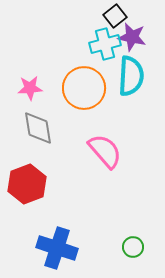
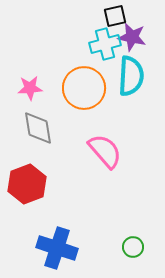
black square: rotated 25 degrees clockwise
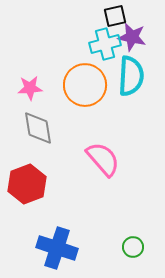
orange circle: moved 1 px right, 3 px up
pink semicircle: moved 2 px left, 8 px down
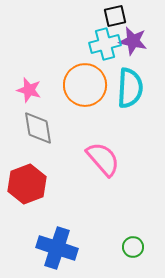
purple star: moved 1 px right, 4 px down
cyan semicircle: moved 1 px left, 12 px down
pink star: moved 1 px left, 2 px down; rotated 20 degrees clockwise
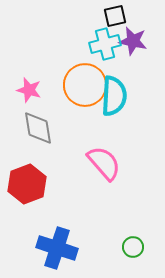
cyan semicircle: moved 16 px left, 8 px down
pink semicircle: moved 1 px right, 4 px down
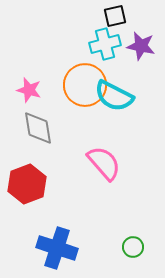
purple star: moved 8 px right, 5 px down
cyan semicircle: rotated 114 degrees clockwise
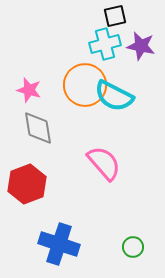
blue cross: moved 2 px right, 4 px up
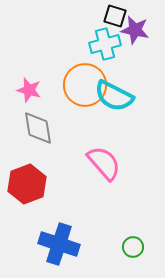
black square: rotated 30 degrees clockwise
purple star: moved 6 px left, 16 px up
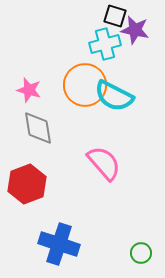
green circle: moved 8 px right, 6 px down
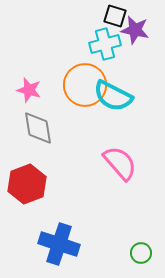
cyan semicircle: moved 1 px left
pink semicircle: moved 16 px right
